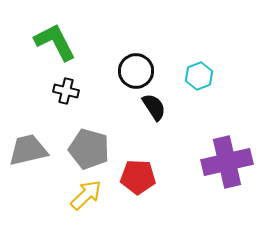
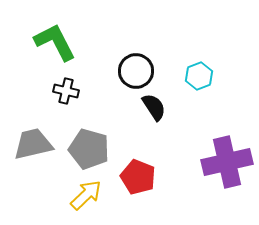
gray trapezoid: moved 5 px right, 6 px up
red pentagon: rotated 20 degrees clockwise
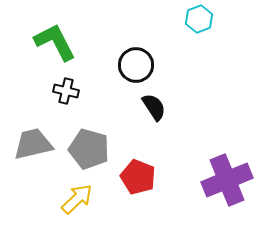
black circle: moved 6 px up
cyan hexagon: moved 57 px up
purple cross: moved 18 px down; rotated 9 degrees counterclockwise
yellow arrow: moved 9 px left, 4 px down
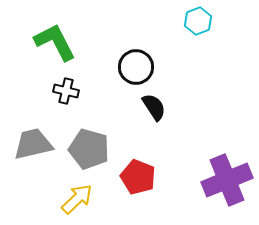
cyan hexagon: moved 1 px left, 2 px down
black circle: moved 2 px down
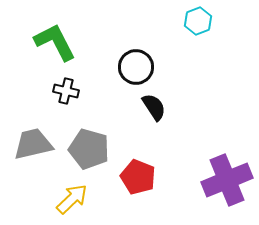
yellow arrow: moved 5 px left
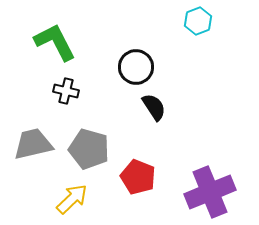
purple cross: moved 17 px left, 12 px down
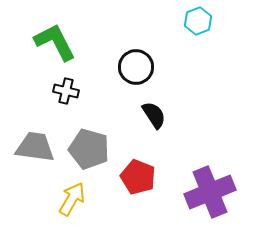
black semicircle: moved 8 px down
gray trapezoid: moved 2 px right, 3 px down; rotated 21 degrees clockwise
yellow arrow: rotated 16 degrees counterclockwise
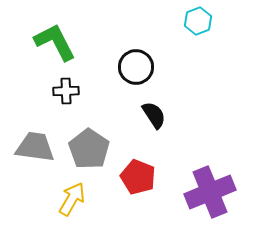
black cross: rotated 15 degrees counterclockwise
gray pentagon: rotated 18 degrees clockwise
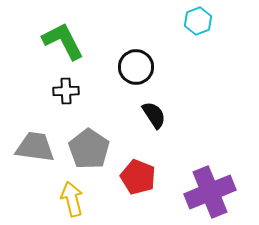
green L-shape: moved 8 px right, 1 px up
yellow arrow: rotated 44 degrees counterclockwise
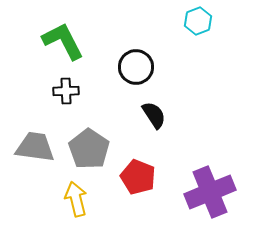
yellow arrow: moved 4 px right
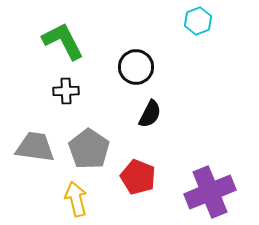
black semicircle: moved 4 px left, 1 px up; rotated 60 degrees clockwise
